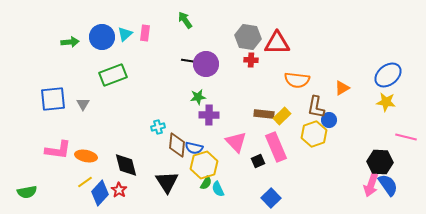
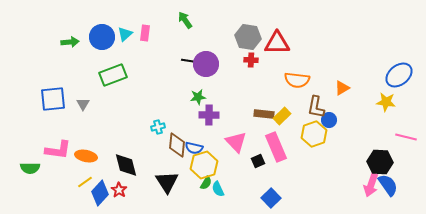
blue ellipse at (388, 75): moved 11 px right
green semicircle at (27, 192): moved 3 px right, 24 px up; rotated 12 degrees clockwise
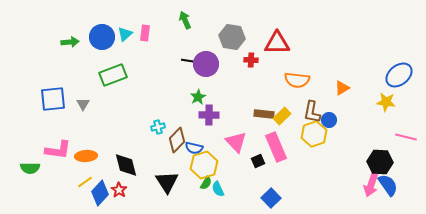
green arrow at (185, 20): rotated 12 degrees clockwise
gray hexagon at (248, 37): moved 16 px left
green star at (198, 97): rotated 21 degrees counterclockwise
brown L-shape at (316, 107): moved 4 px left, 5 px down
brown diamond at (177, 145): moved 5 px up; rotated 40 degrees clockwise
orange ellipse at (86, 156): rotated 15 degrees counterclockwise
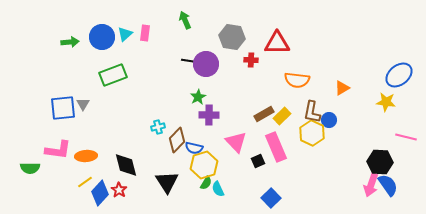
blue square at (53, 99): moved 10 px right, 9 px down
brown rectangle at (264, 114): rotated 36 degrees counterclockwise
yellow hexagon at (314, 134): moved 2 px left, 1 px up; rotated 15 degrees counterclockwise
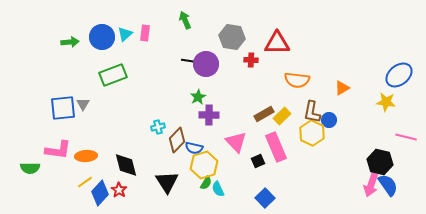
black hexagon at (380, 162): rotated 10 degrees clockwise
blue square at (271, 198): moved 6 px left
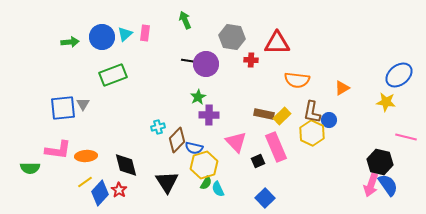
brown rectangle at (264, 114): rotated 42 degrees clockwise
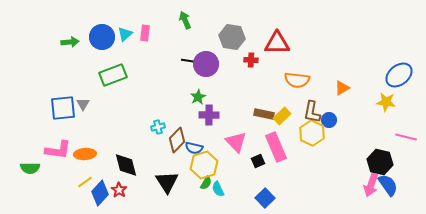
orange ellipse at (86, 156): moved 1 px left, 2 px up
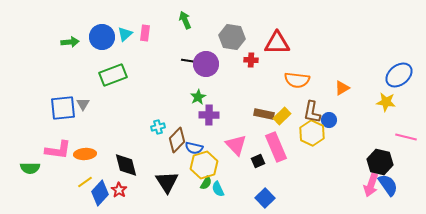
pink triangle at (236, 142): moved 3 px down
